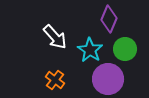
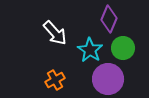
white arrow: moved 4 px up
green circle: moved 2 px left, 1 px up
orange cross: rotated 24 degrees clockwise
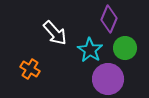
green circle: moved 2 px right
orange cross: moved 25 px left, 11 px up; rotated 30 degrees counterclockwise
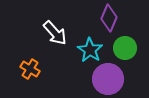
purple diamond: moved 1 px up
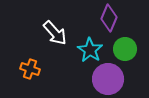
green circle: moved 1 px down
orange cross: rotated 12 degrees counterclockwise
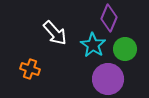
cyan star: moved 3 px right, 5 px up
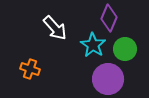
white arrow: moved 5 px up
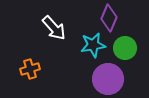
white arrow: moved 1 px left
cyan star: rotated 30 degrees clockwise
green circle: moved 1 px up
orange cross: rotated 36 degrees counterclockwise
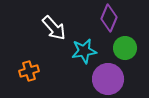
cyan star: moved 9 px left, 6 px down
orange cross: moved 1 px left, 2 px down
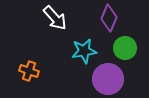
white arrow: moved 1 px right, 10 px up
orange cross: rotated 36 degrees clockwise
